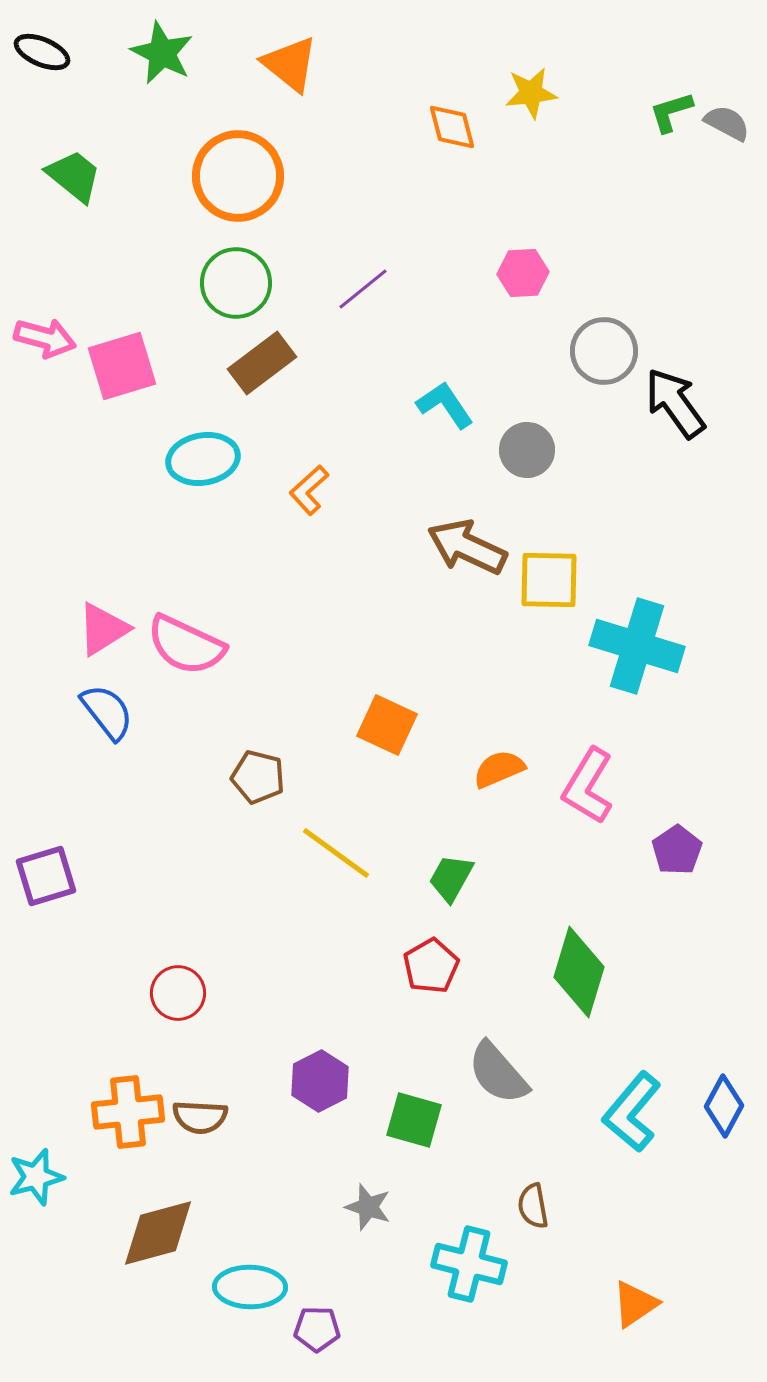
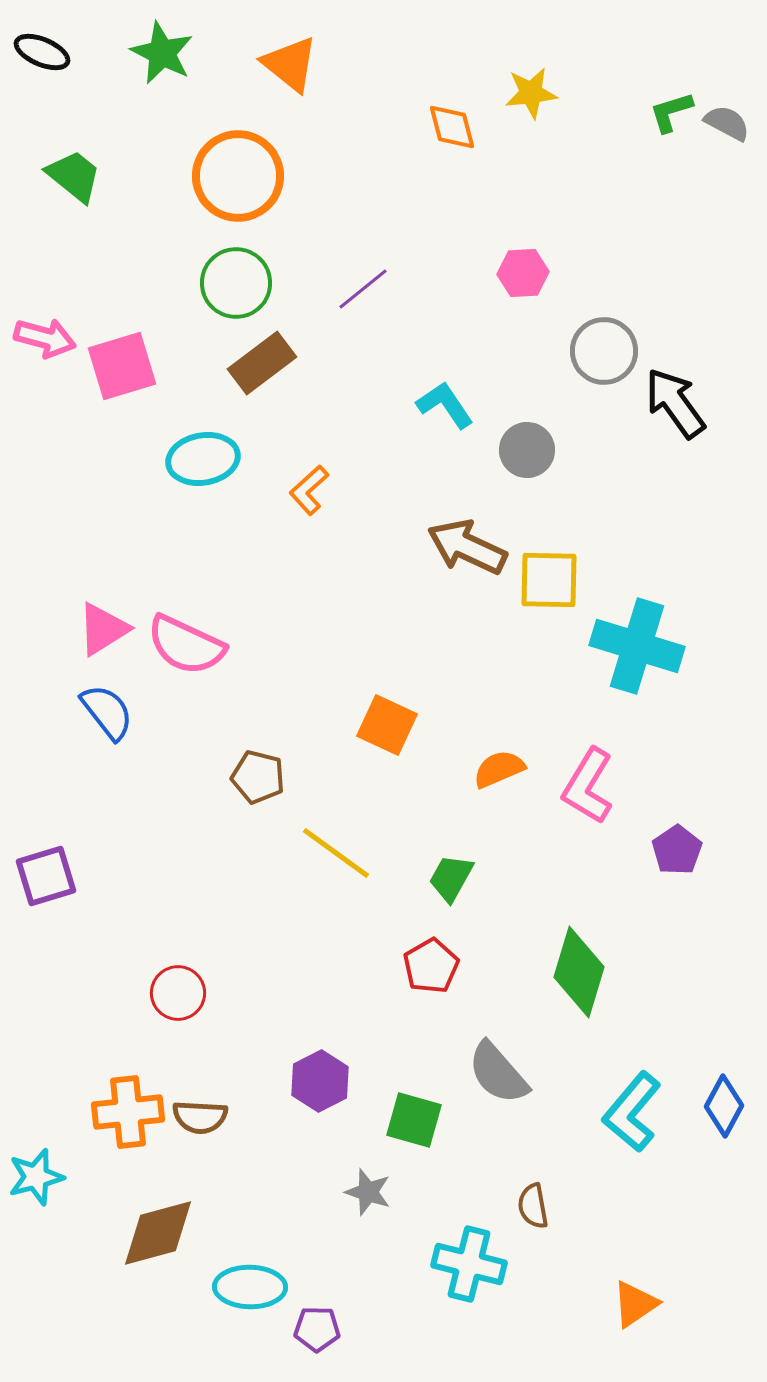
gray star at (368, 1207): moved 15 px up
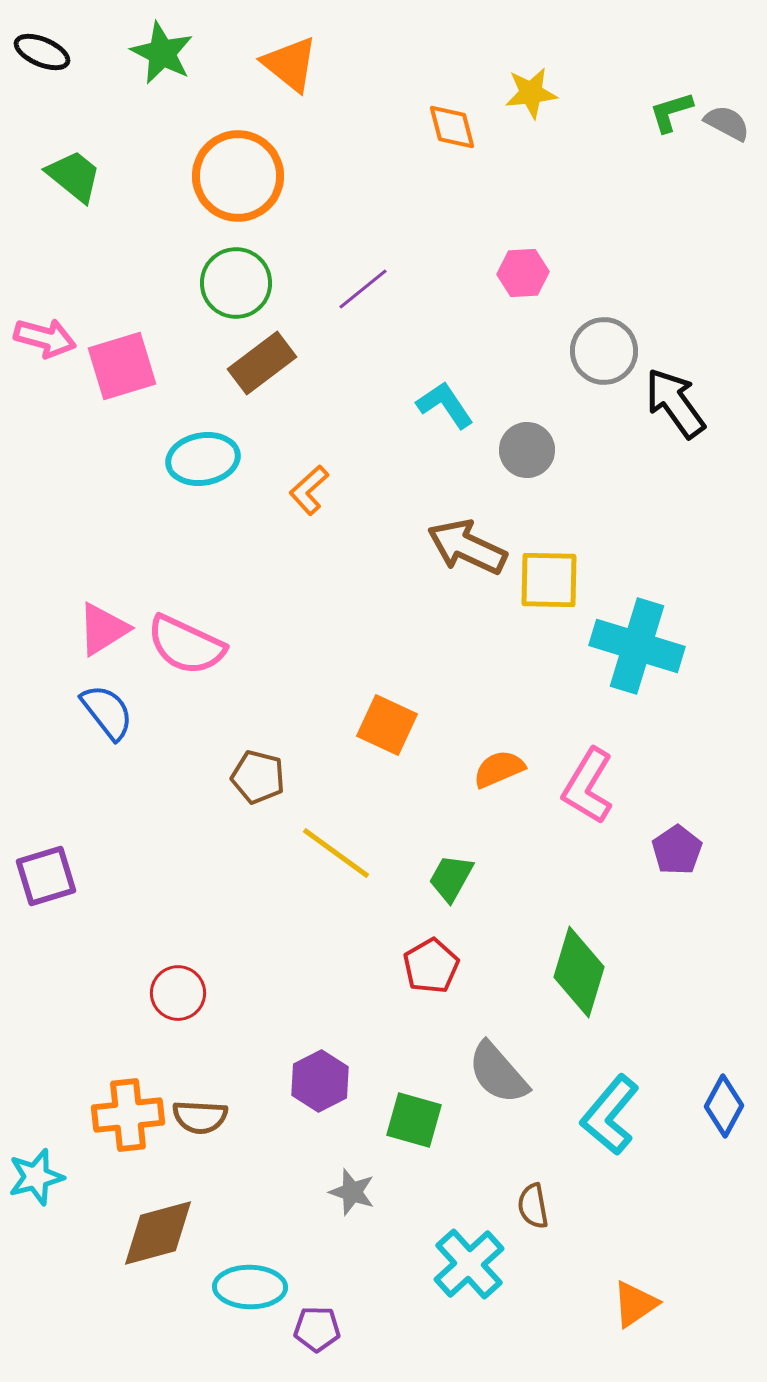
orange cross at (128, 1112): moved 3 px down
cyan L-shape at (632, 1112): moved 22 px left, 3 px down
gray star at (368, 1192): moved 16 px left
cyan cross at (469, 1264): rotated 34 degrees clockwise
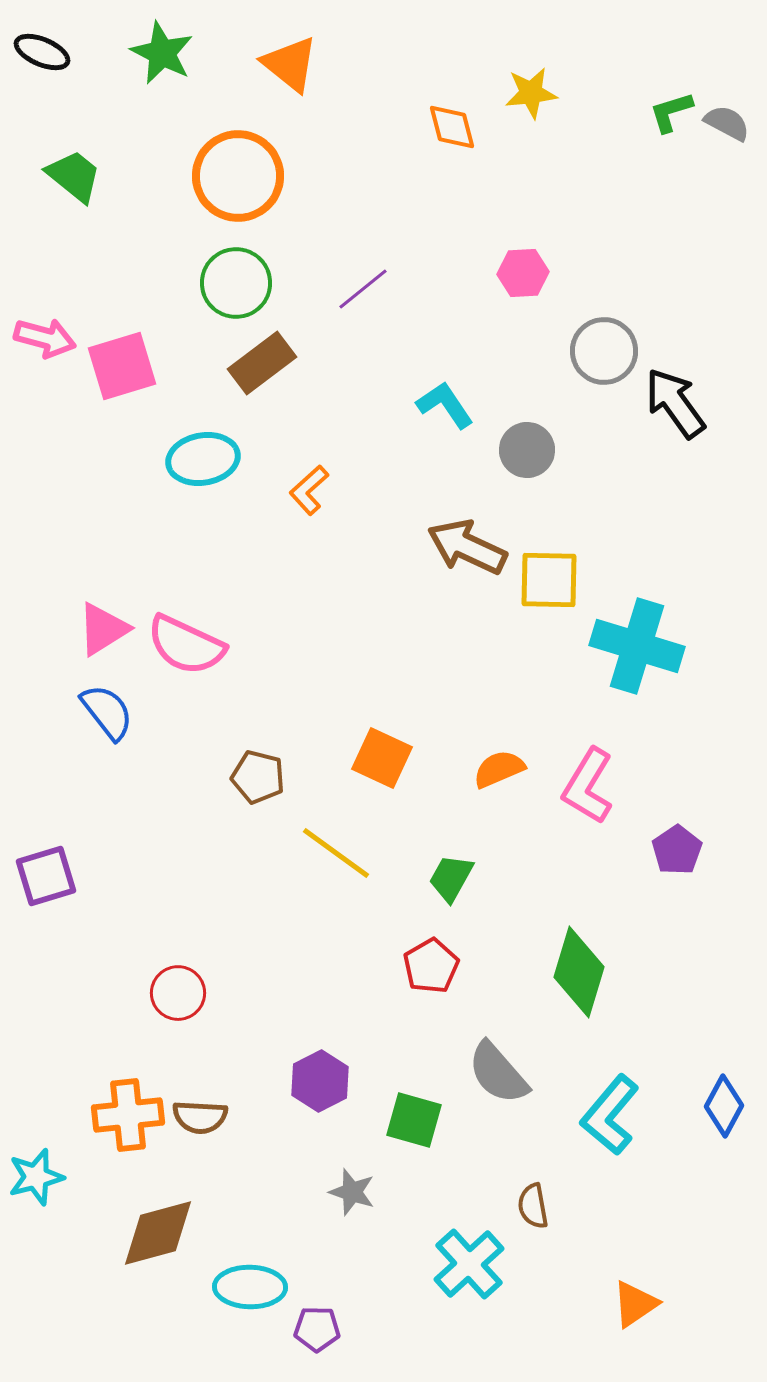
orange square at (387, 725): moved 5 px left, 33 px down
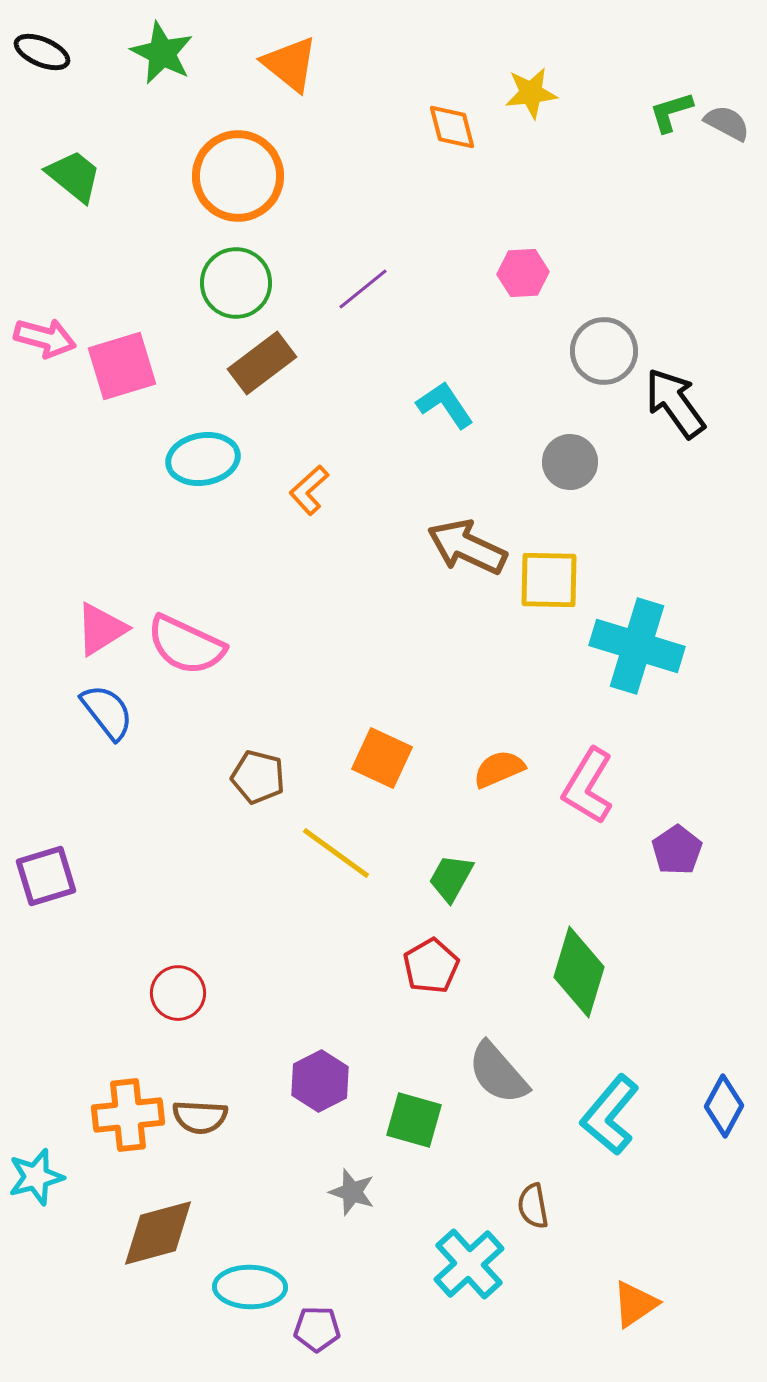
gray circle at (527, 450): moved 43 px right, 12 px down
pink triangle at (103, 629): moved 2 px left
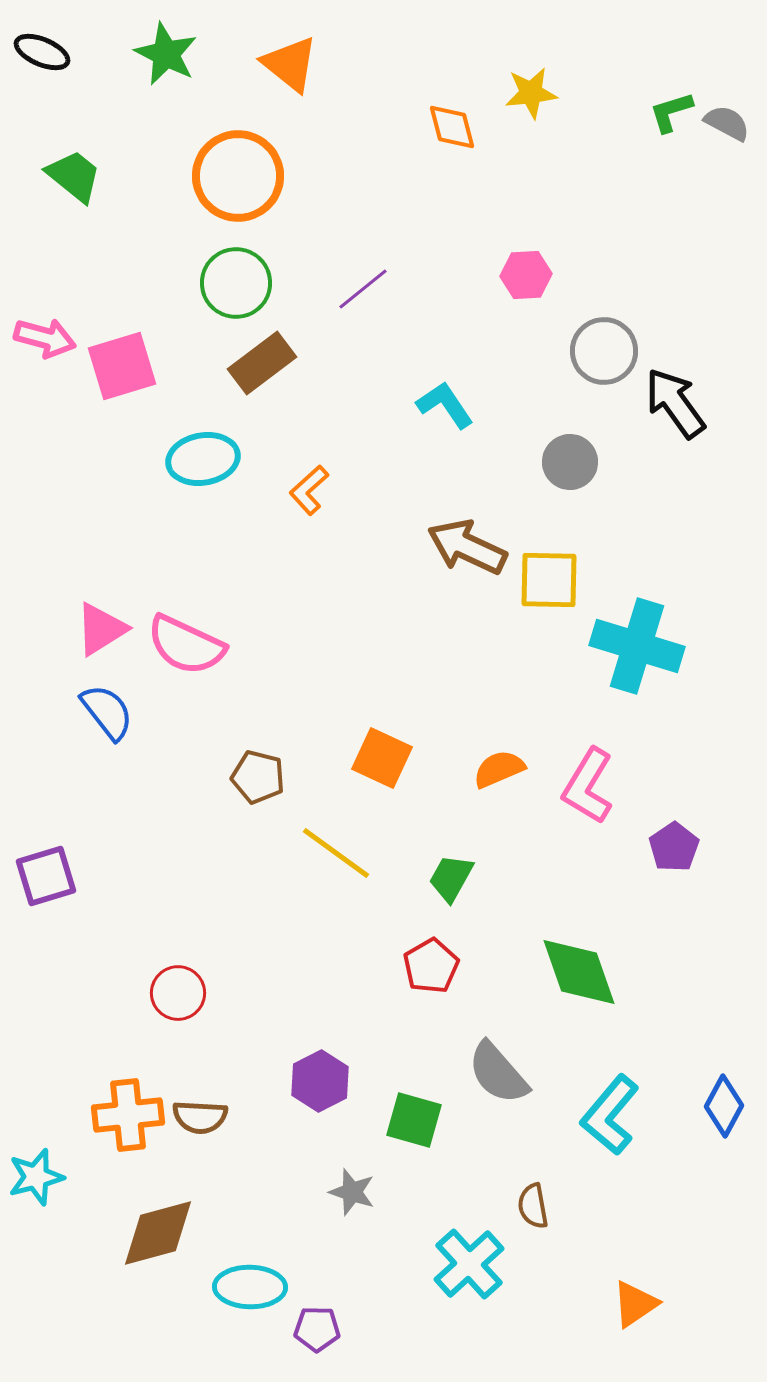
green star at (162, 53): moved 4 px right, 1 px down
pink hexagon at (523, 273): moved 3 px right, 2 px down
purple pentagon at (677, 850): moved 3 px left, 3 px up
green diamond at (579, 972): rotated 36 degrees counterclockwise
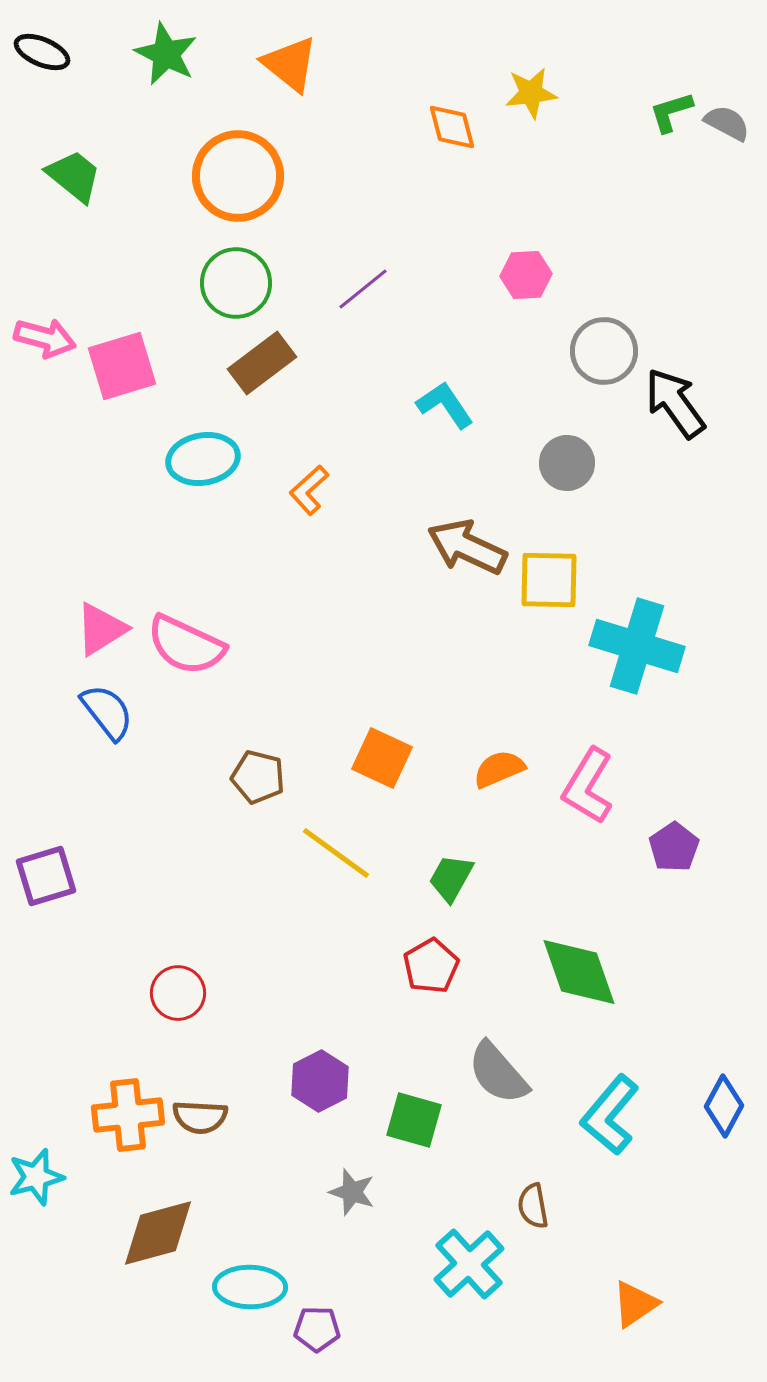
gray circle at (570, 462): moved 3 px left, 1 px down
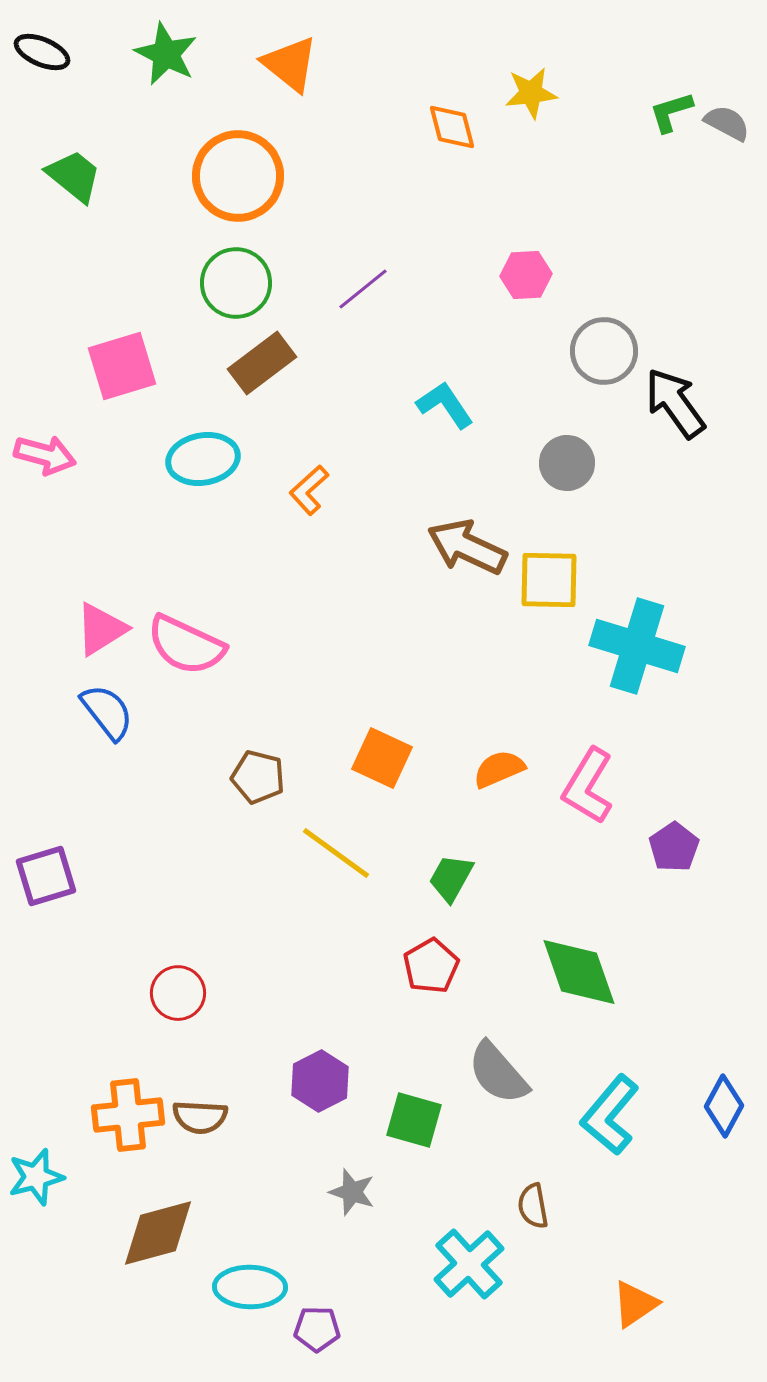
pink arrow at (45, 338): moved 117 px down
